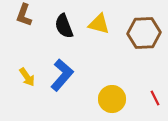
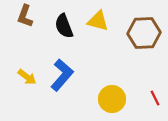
brown L-shape: moved 1 px right, 1 px down
yellow triangle: moved 1 px left, 3 px up
yellow arrow: rotated 18 degrees counterclockwise
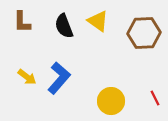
brown L-shape: moved 3 px left, 6 px down; rotated 20 degrees counterclockwise
yellow triangle: rotated 20 degrees clockwise
blue L-shape: moved 3 px left, 3 px down
yellow circle: moved 1 px left, 2 px down
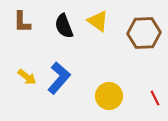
yellow circle: moved 2 px left, 5 px up
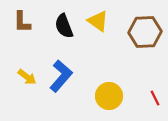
brown hexagon: moved 1 px right, 1 px up
blue L-shape: moved 2 px right, 2 px up
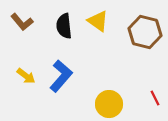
brown L-shape: rotated 40 degrees counterclockwise
black semicircle: rotated 15 degrees clockwise
brown hexagon: rotated 16 degrees clockwise
yellow arrow: moved 1 px left, 1 px up
yellow circle: moved 8 px down
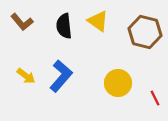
yellow circle: moved 9 px right, 21 px up
